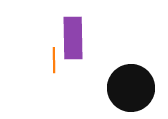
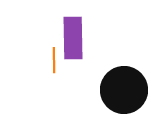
black circle: moved 7 px left, 2 px down
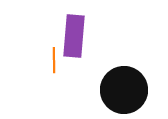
purple rectangle: moved 1 px right, 2 px up; rotated 6 degrees clockwise
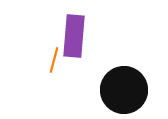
orange line: rotated 15 degrees clockwise
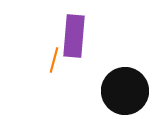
black circle: moved 1 px right, 1 px down
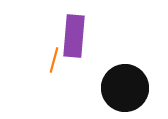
black circle: moved 3 px up
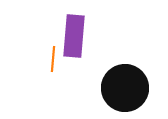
orange line: moved 1 px left, 1 px up; rotated 10 degrees counterclockwise
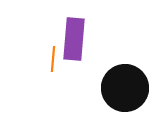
purple rectangle: moved 3 px down
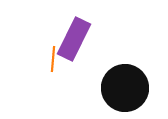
purple rectangle: rotated 21 degrees clockwise
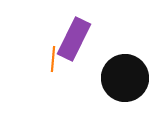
black circle: moved 10 px up
